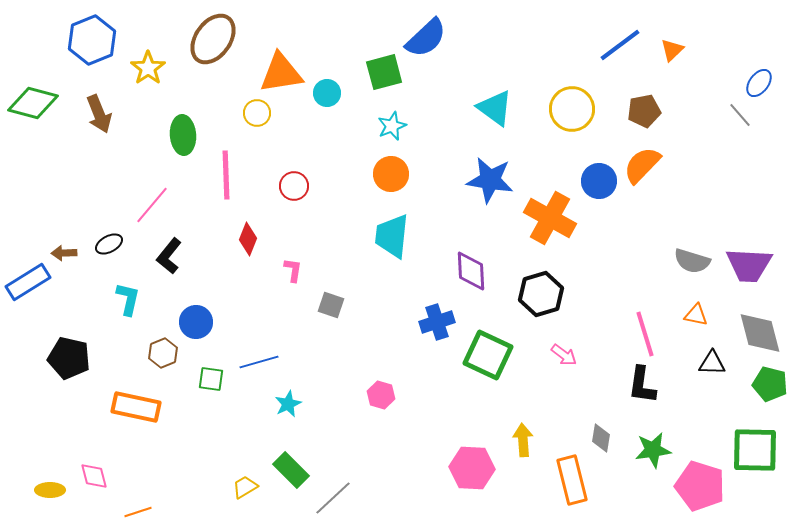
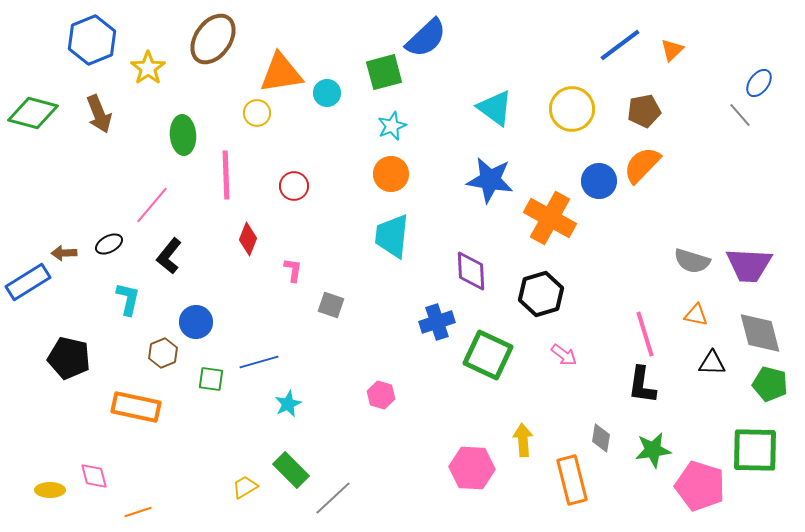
green diamond at (33, 103): moved 10 px down
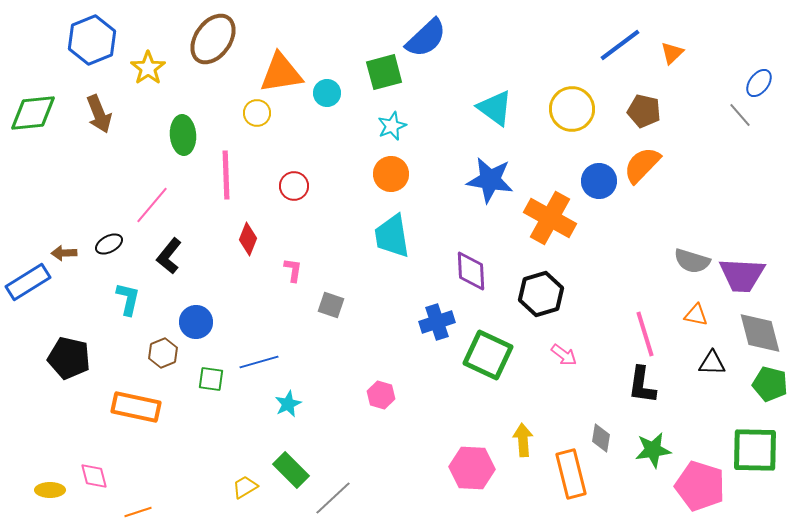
orange triangle at (672, 50): moved 3 px down
brown pentagon at (644, 111): rotated 24 degrees clockwise
green diamond at (33, 113): rotated 21 degrees counterclockwise
cyan trapezoid at (392, 236): rotated 15 degrees counterclockwise
purple trapezoid at (749, 265): moved 7 px left, 10 px down
orange rectangle at (572, 480): moved 1 px left, 6 px up
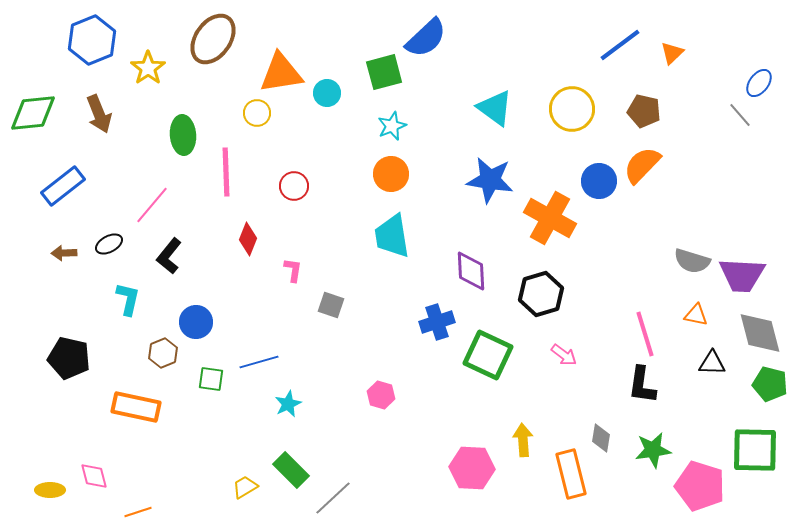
pink line at (226, 175): moved 3 px up
blue rectangle at (28, 282): moved 35 px right, 96 px up; rotated 6 degrees counterclockwise
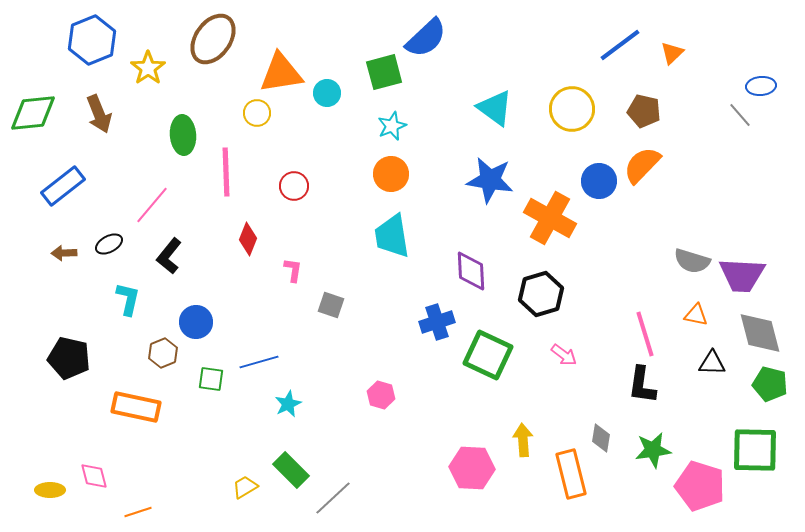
blue ellipse at (759, 83): moved 2 px right, 3 px down; rotated 48 degrees clockwise
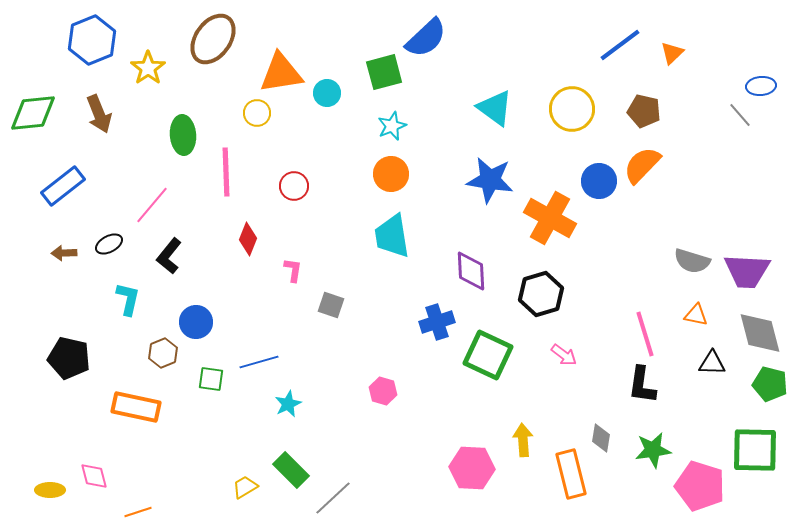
purple trapezoid at (742, 275): moved 5 px right, 4 px up
pink hexagon at (381, 395): moved 2 px right, 4 px up
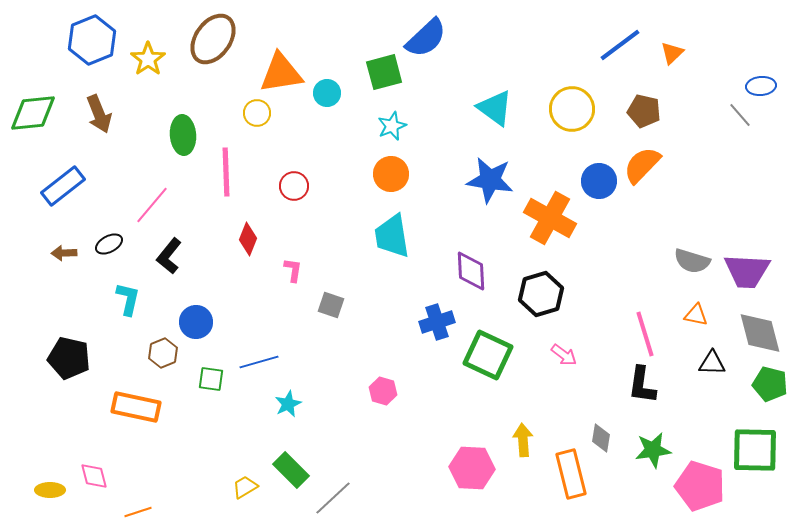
yellow star at (148, 68): moved 9 px up
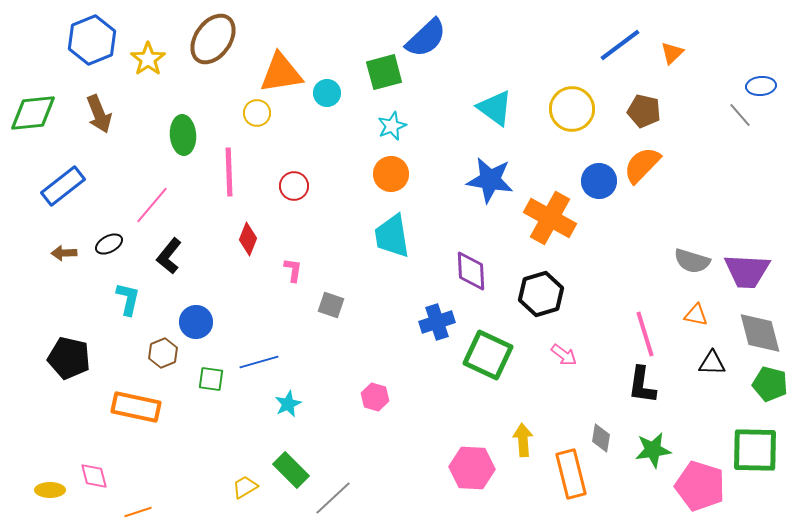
pink line at (226, 172): moved 3 px right
pink hexagon at (383, 391): moved 8 px left, 6 px down
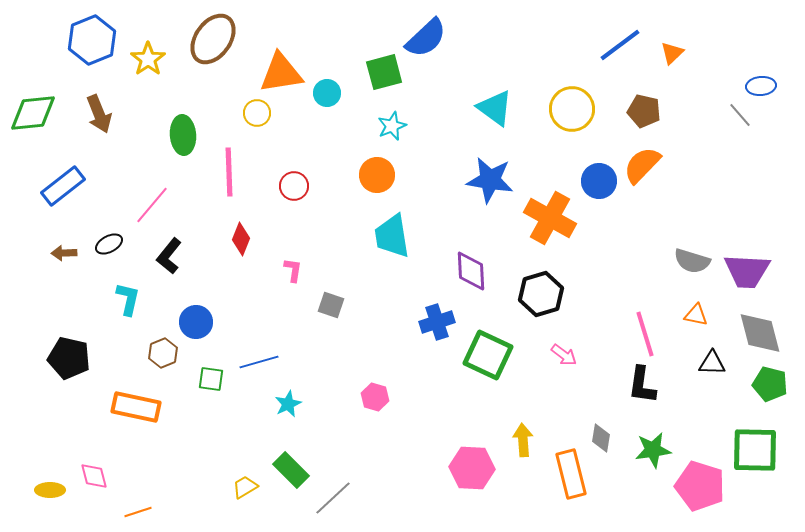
orange circle at (391, 174): moved 14 px left, 1 px down
red diamond at (248, 239): moved 7 px left
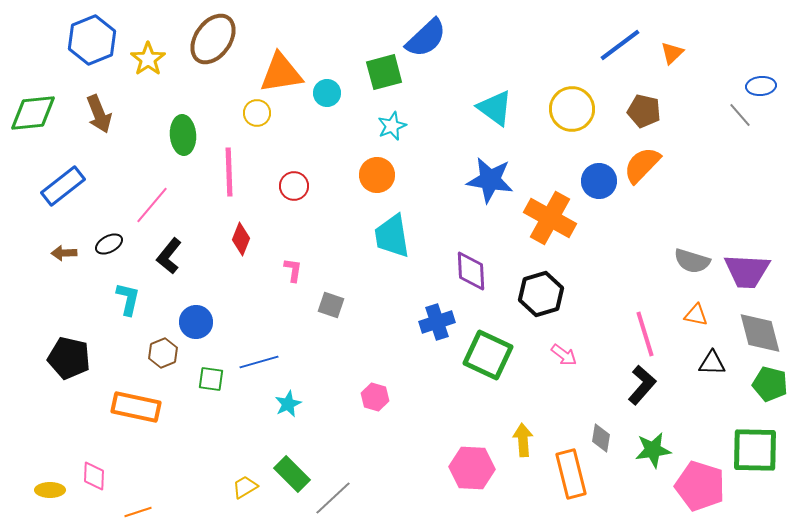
black L-shape at (642, 385): rotated 147 degrees counterclockwise
green rectangle at (291, 470): moved 1 px right, 4 px down
pink diamond at (94, 476): rotated 16 degrees clockwise
